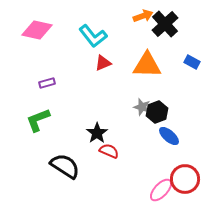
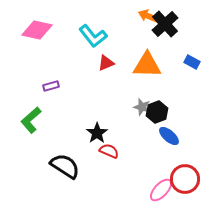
orange arrow: moved 5 px right; rotated 138 degrees counterclockwise
red triangle: moved 3 px right
purple rectangle: moved 4 px right, 3 px down
green L-shape: moved 7 px left; rotated 20 degrees counterclockwise
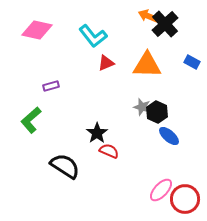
black hexagon: rotated 15 degrees counterclockwise
red circle: moved 20 px down
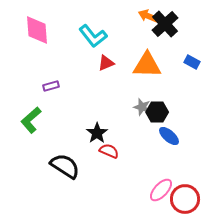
pink diamond: rotated 72 degrees clockwise
black hexagon: rotated 25 degrees counterclockwise
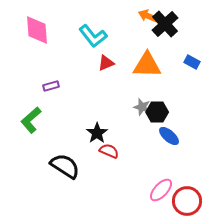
red circle: moved 2 px right, 2 px down
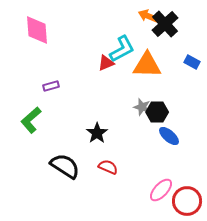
cyan L-shape: moved 29 px right, 13 px down; rotated 80 degrees counterclockwise
red semicircle: moved 1 px left, 16 px down
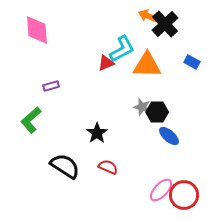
red circle: moved 3 px left, 6 px up
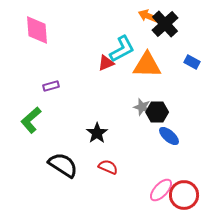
black semicircle: moved 2 px left, 1 px up
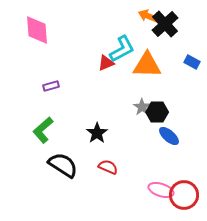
gray star: rotated 18 degrees clockwise
green L-shape: moved 12 px right, 10 px down
pink ellipse: rotated 65 degrees clockwise
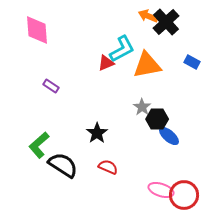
black cross: moved 1 px right, 2 px up
orange triangle: rotated 12 degrees counterclockwise
purple rectangle: rotated 49 degrees clockwise
black hexagon: moved 7 px down
green L-shape: moved 4 px left, 15 px down
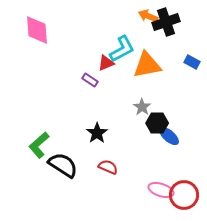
black cross: rotated 24 degrees clockwise
purple rectangle: moved 39 px right, 6 px up
black hexagon: moved 4 px down
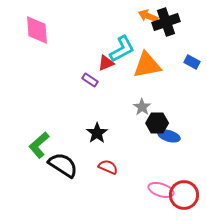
blue ellipse: rotated 25 degrees counterclockwise
